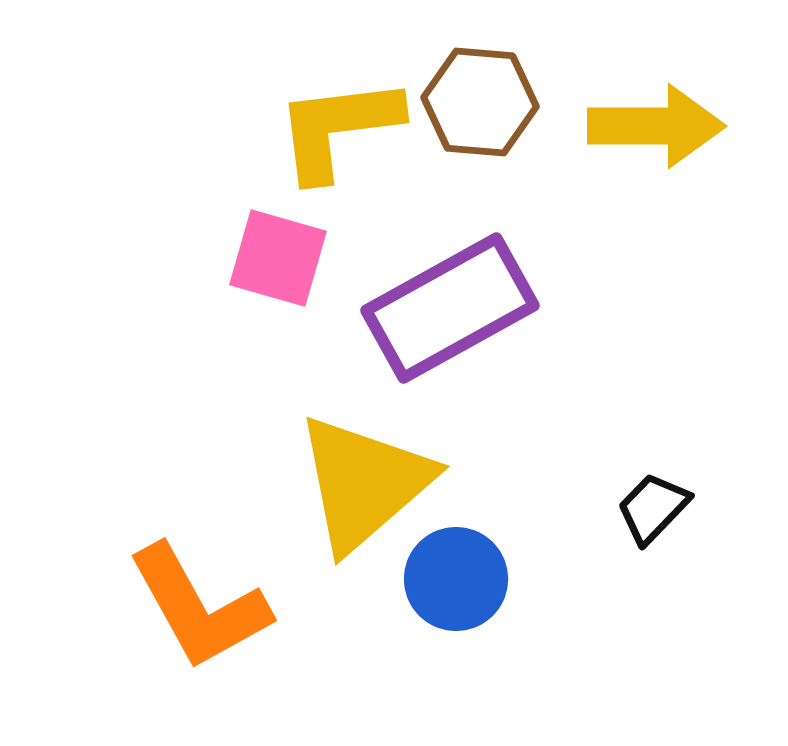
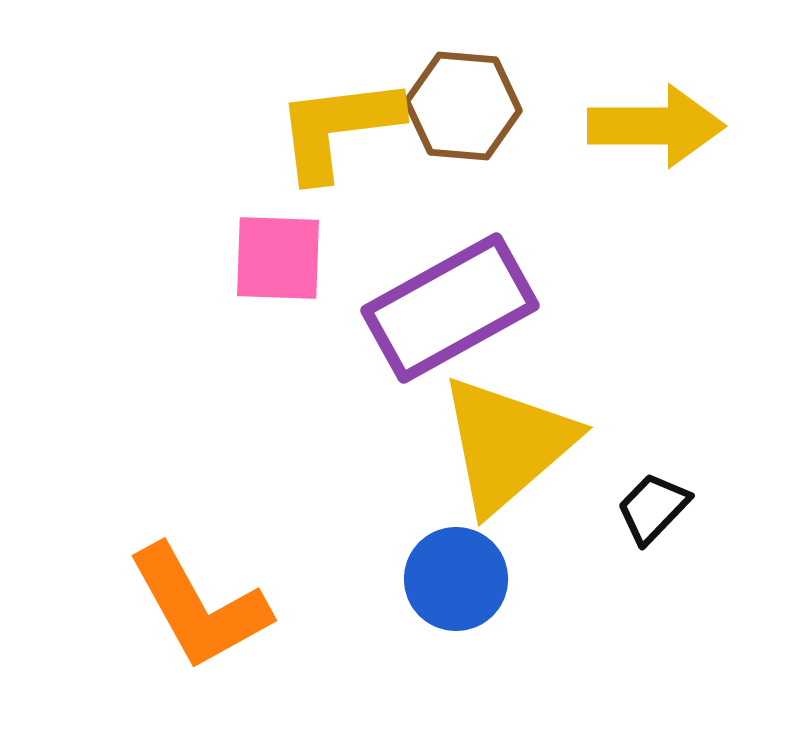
brown hexagon: moved 17 px left, 4 px down
pink square: rotated 14 degrees counterclockwise
yellow triangle: moved 143 px right, 39 px up
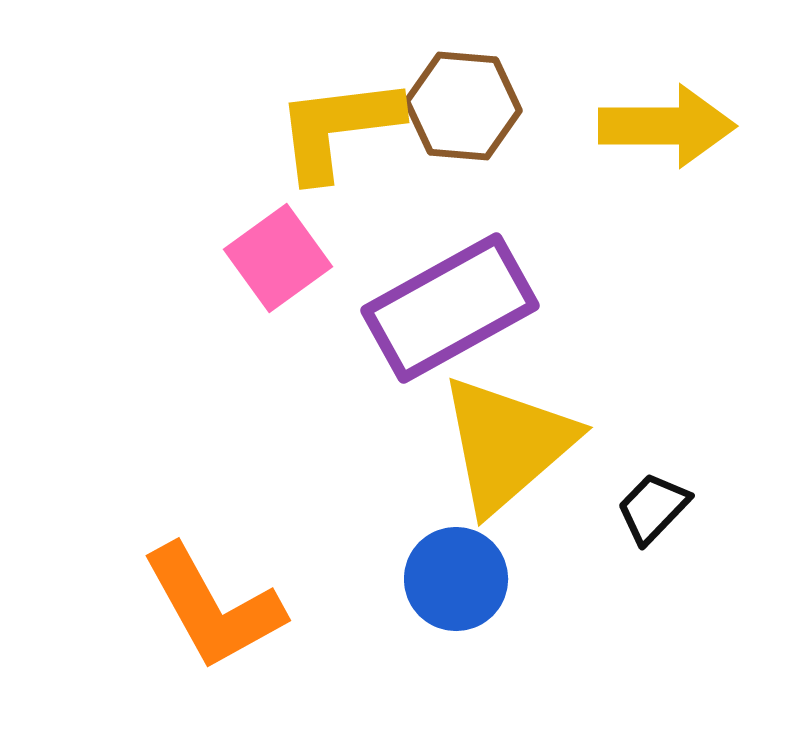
yellow arrow: moved 11 px right
pink square: rotated 38 degrees counterclockwise
orange L-shape: moved 14 px right
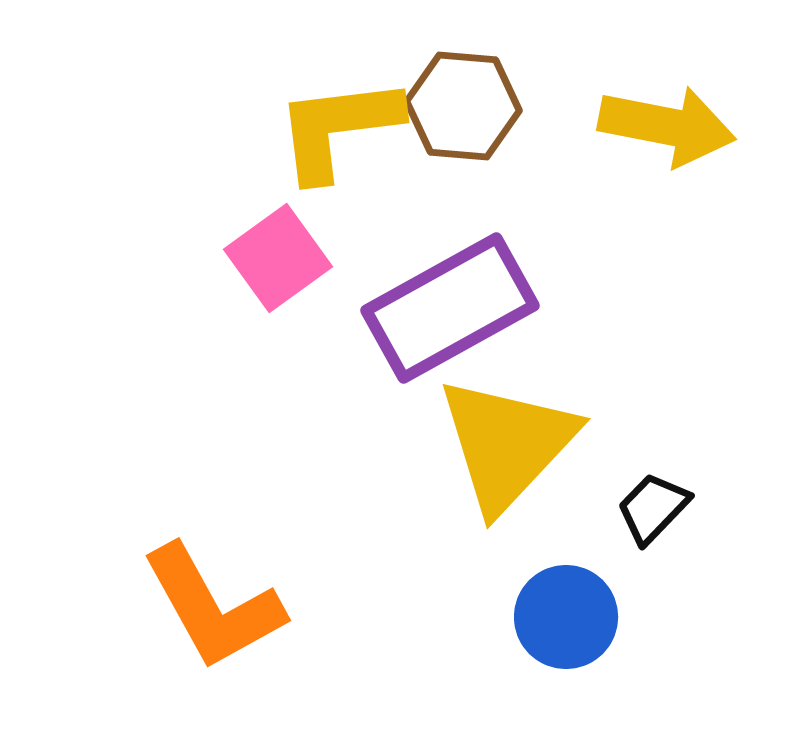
yellow arrow: rotated 11 degrees clockwise
yellow triangle: rotated 6 degrees counterclockwise
blue circle: moved 110 px right, 38 px down
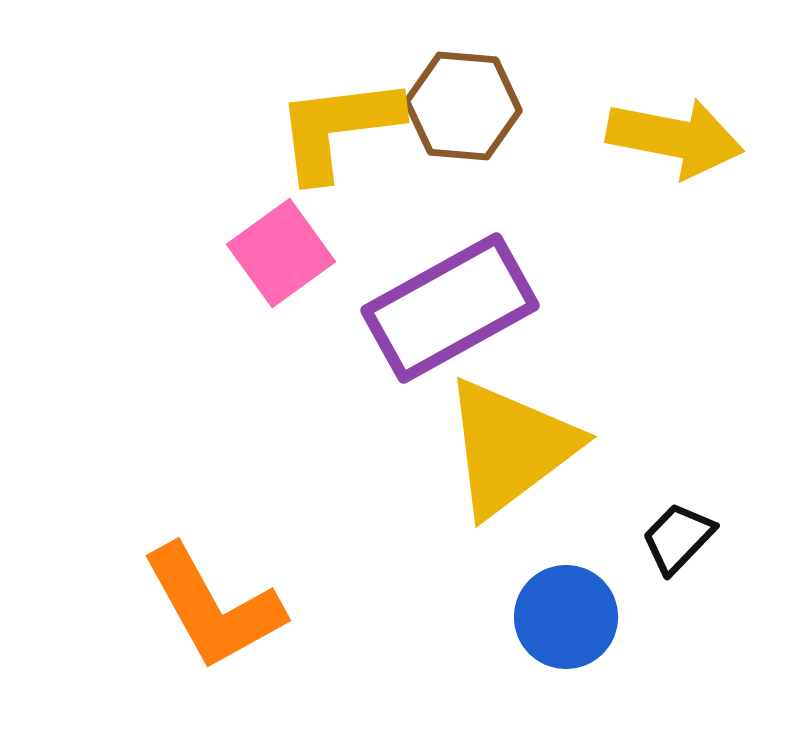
yellow arrow: moved 8 px right, 12 px down
pink square: moved 3 px right, 5 px up
yellow triangle: moved 3 px right, 3 px down; rotated 10 degrees clockwise
black trapezoid: moved 25 px right, 30 px down
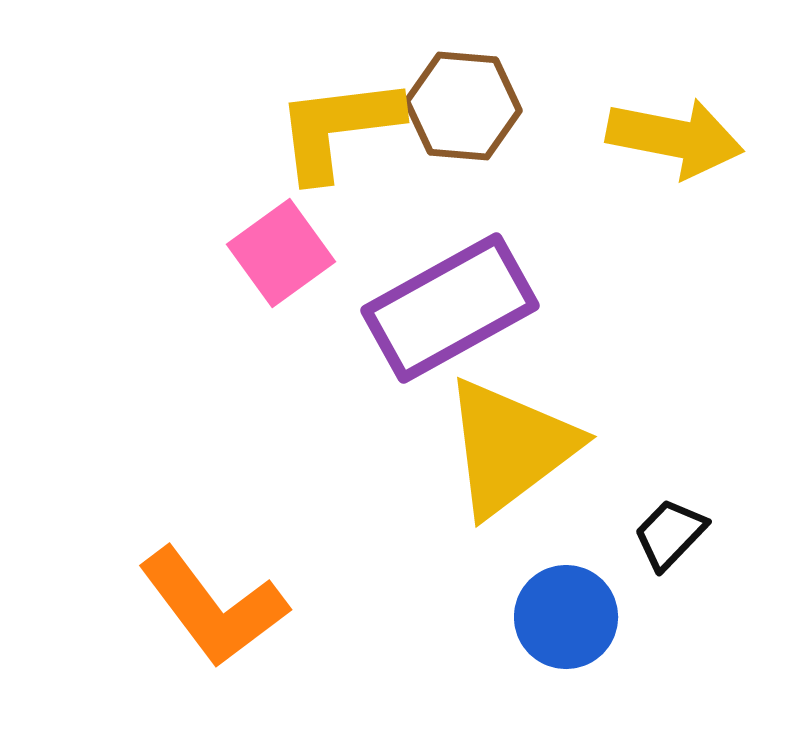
black trapezoid: moved 8 px left, 4 px up
orange L-shape: rotated 8 degrees counterclockwise
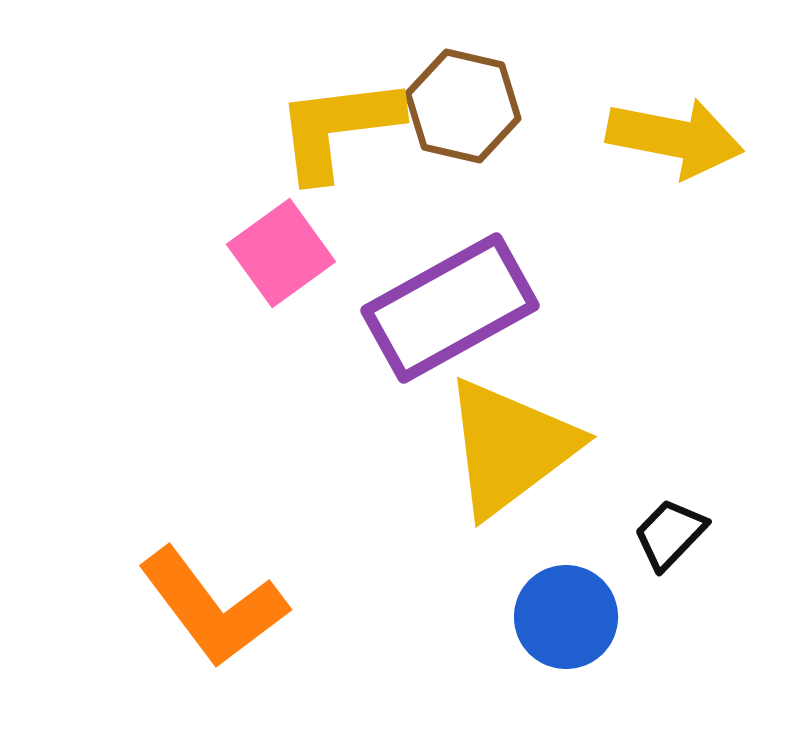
brown hexagon: rotated 8 degrees clockwise
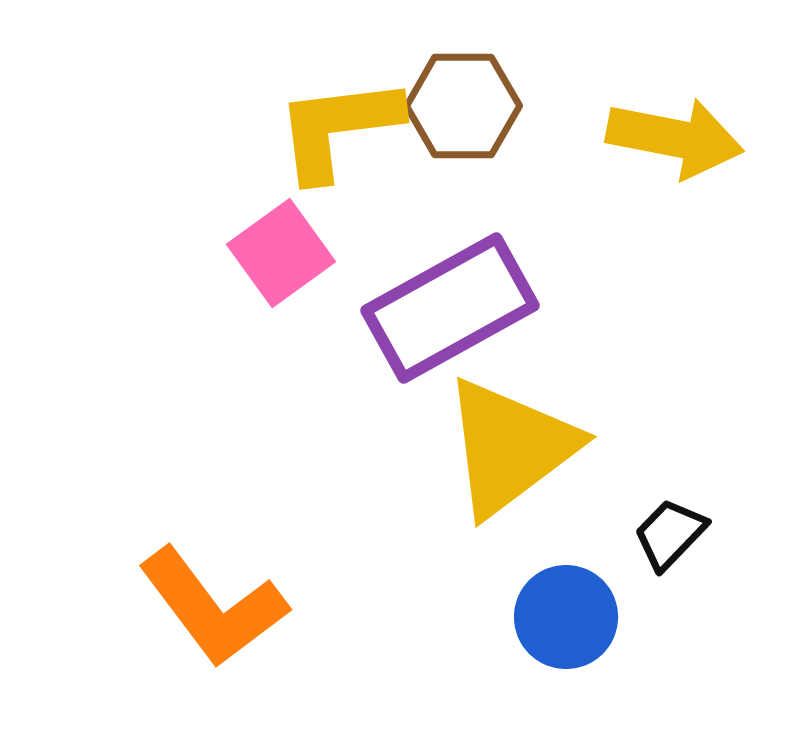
brown hexagon: rotated 13 degrees counterclockwise
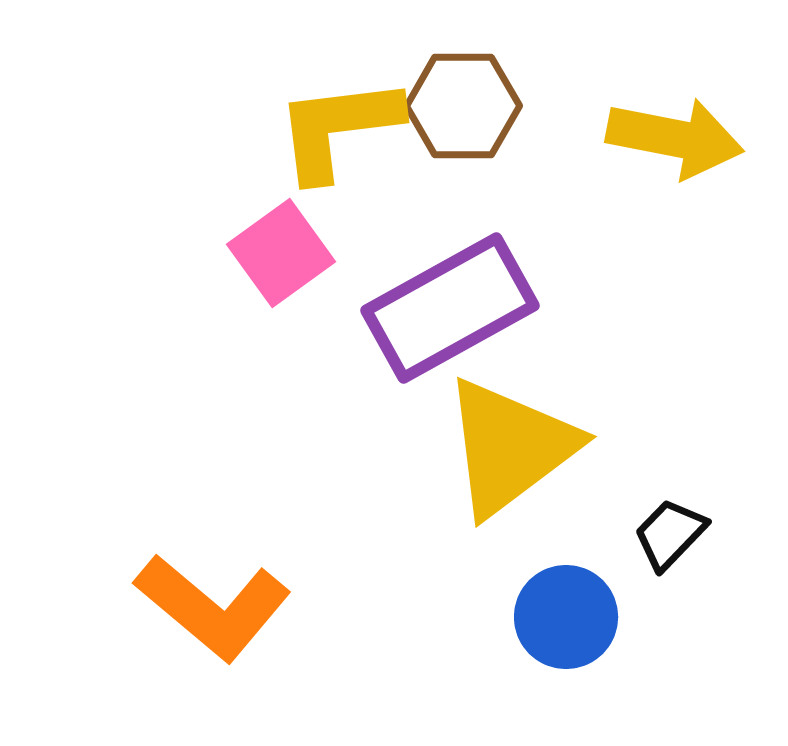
orange L-shape: rotated 13 degrees counterclockwise
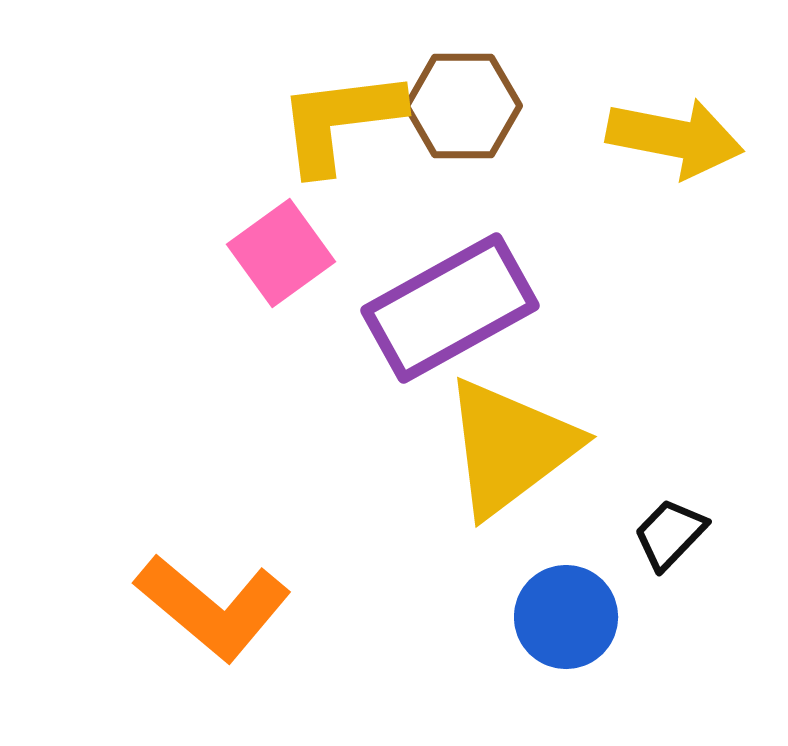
yellow L-shape: moved 2 px right, 7 px up
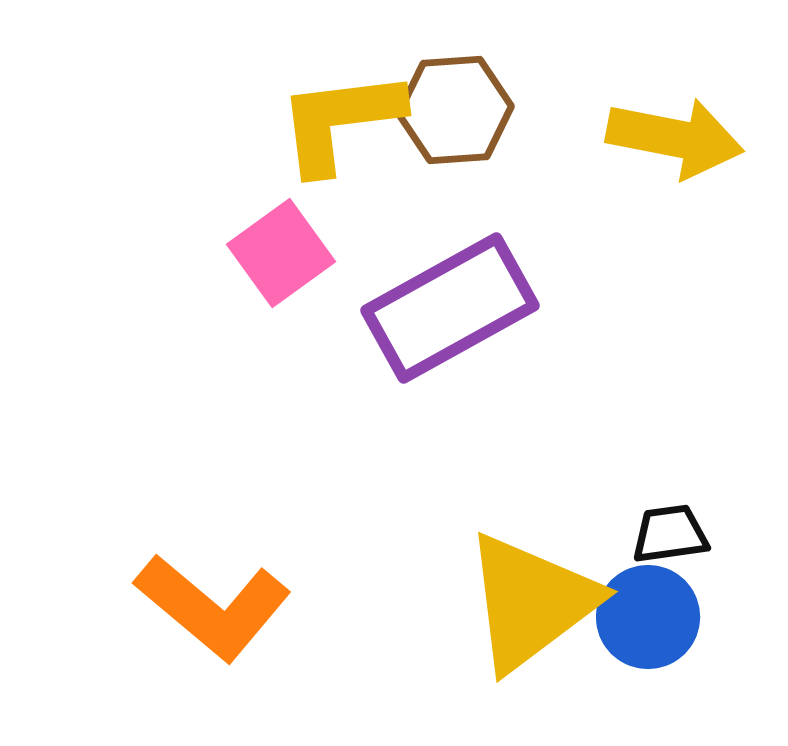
brown hexagon: moved 8 px left, 4 px down; rotated 4 degrees counterclockwise
yellow triangle: moved 21 px right, 155 px down
black trapezoid: rotated 38 degrees clockwise
blue circle: moved 82 px right
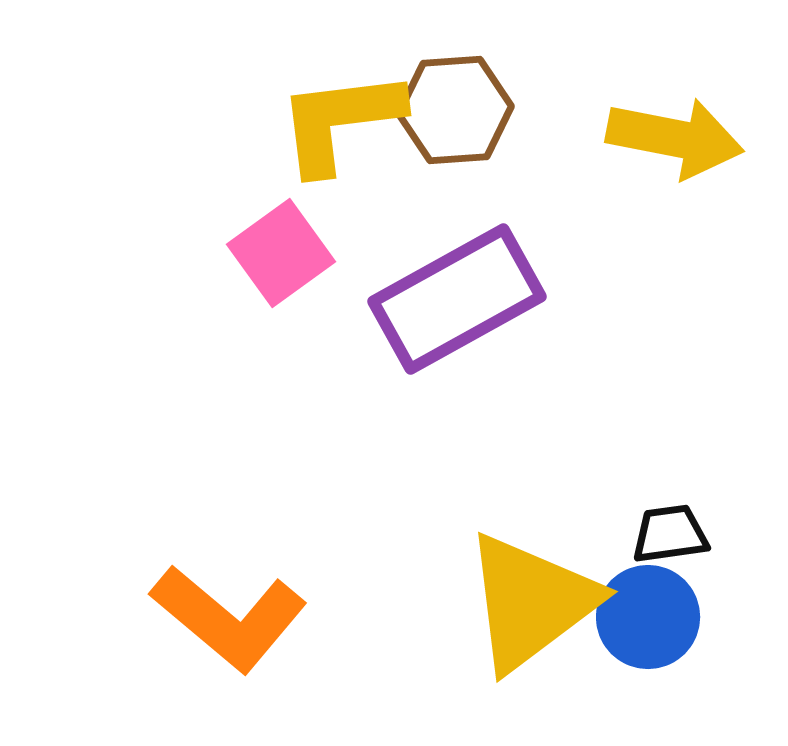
purple rectangle: moved 7 px right, 9 px up
orange L-shape: moved 16 px right, 11 px down
